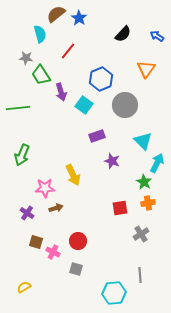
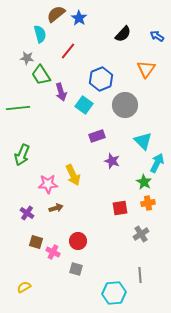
gray star: moved 1 px right
pink star: moved 3 px right, 4 px up
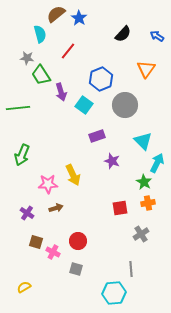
gray line: moved 9 px left, 6 px up
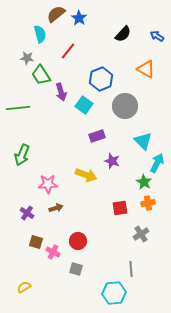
orange triangle: rotated 36 degrees counterclockwise
gray circle: moved 1 px down
yellow arrow: moved 13 px right; rotated 45 degrees counterclockwise
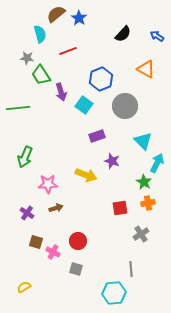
red line: rotated 30 degrees clockwise
green arrow: moved 3 px right, 2 px down
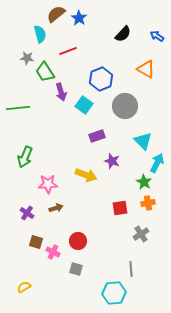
green trapezoid: moved 4 px right, 3 px up
